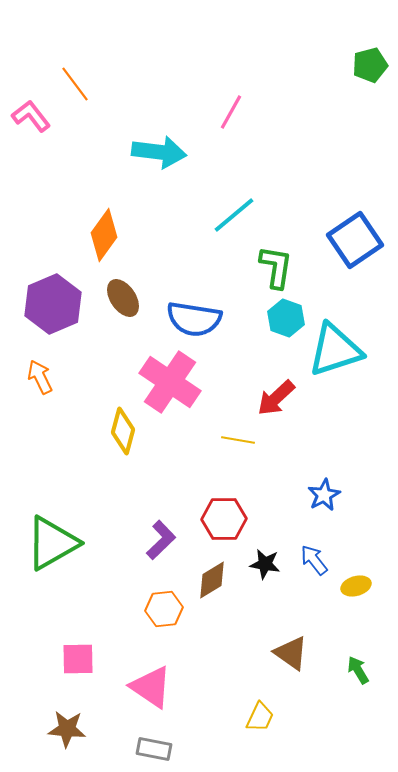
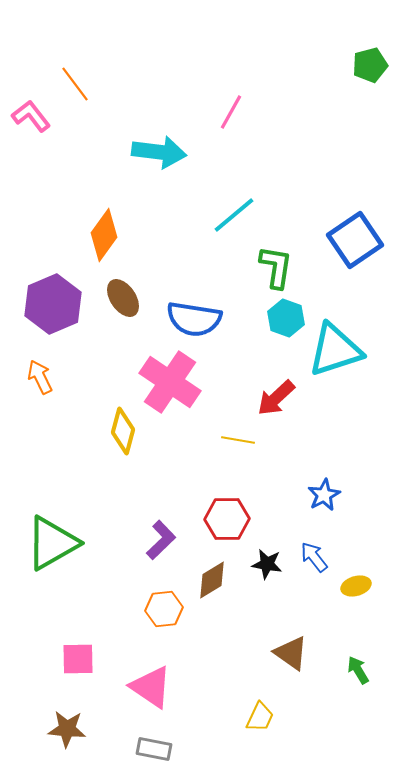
red hexagon: moved 3 px right
blue arrow: moved 3 px up
black star: moved 2 px right
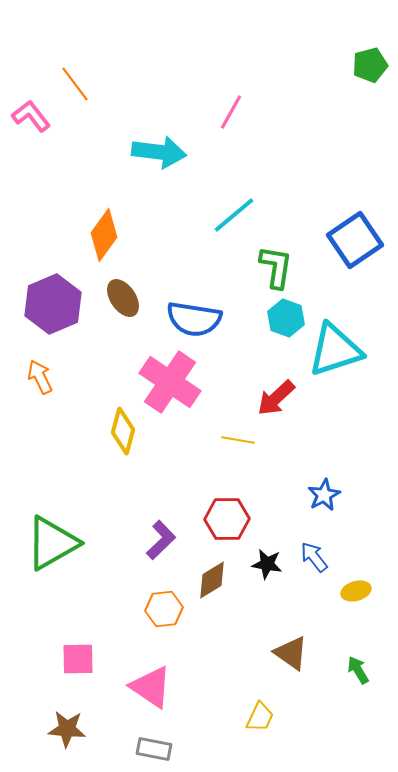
yellow ellipse: moved 5 px down
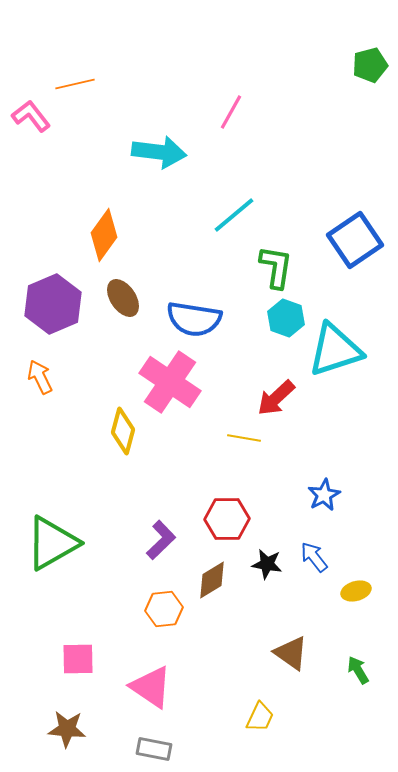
orange line: rotated 66 degrees counterclockwise
yellow line: moved 6 px right, 2 px up
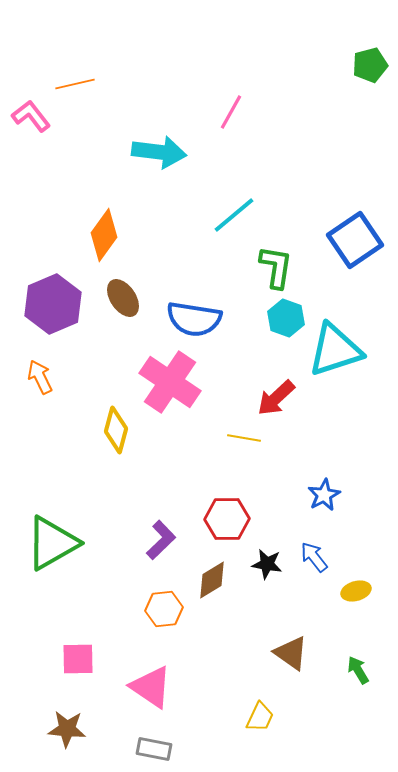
yellow diamond: moved 7 px left, 1 px up
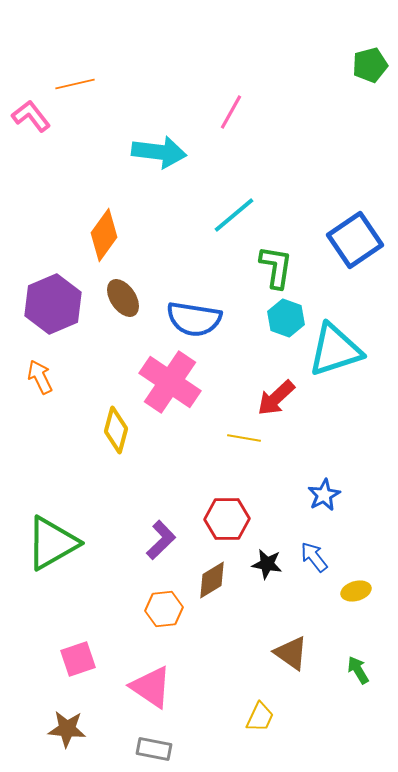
pink square: rotated 18 degrees counterclockwise
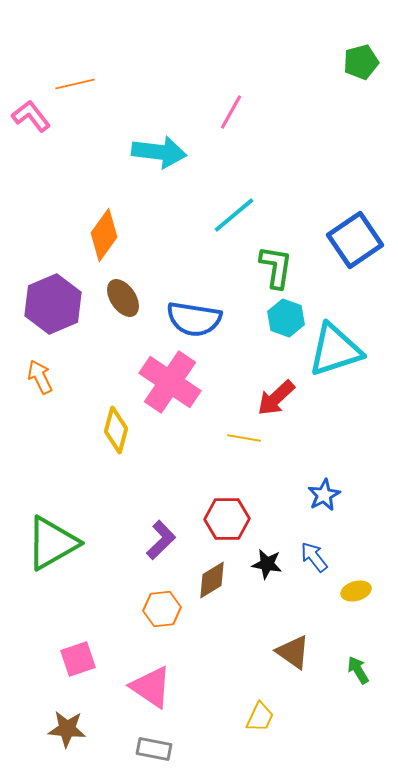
green pentagon: moved 9 px left, 3 px up
orange hexagon: moved 2 px left
brown triangle: moved 2 px right, 1 px up
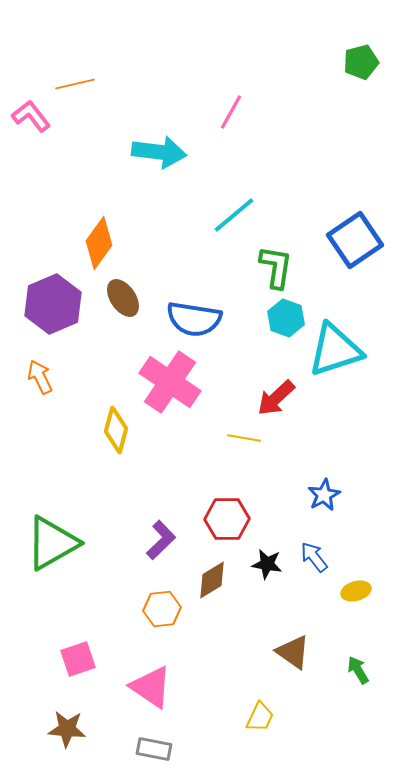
orange diamond: moved 5 px left, 8 px down
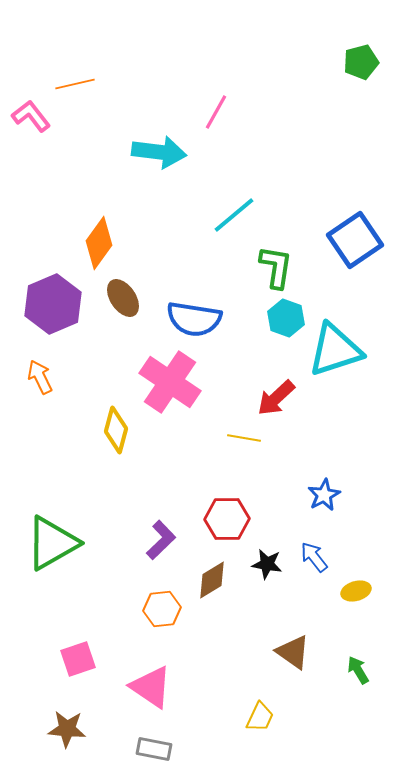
pink line: moved 15 px left
